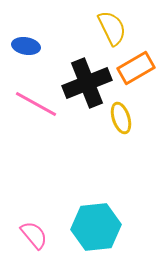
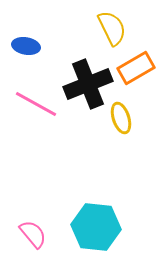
black cross: moved 1 px right, 1 px down
cyan hexagon: rotated 12 degrees clockwise
pink semicircle: moved 1 px left, 1 px up
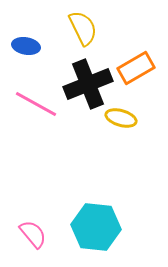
yellow semicircle: moved 29 px left
yellow ellipse: rotated 56 degrees counterclockwise
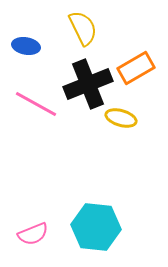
pink semicircle: rotated 108 degrees clockwise
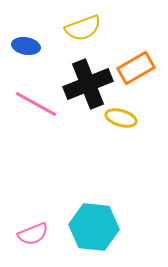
yellow semicircle: rotated 96 degrees clockwise
cyan hexagon: moved 2 px left
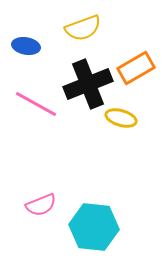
pink semicircle: moved 8 px right, 29 px up
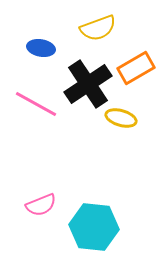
yellow semicircle: moved 15 px right
blue ellipse: moved 15 px right, 2 px down
black cross: rotated 12 degrees counterclockwise
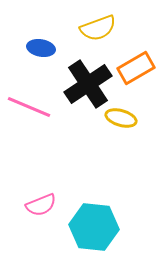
pink line: moved 7 px left, 3 px down; rotated 6 degrees counterclockwise
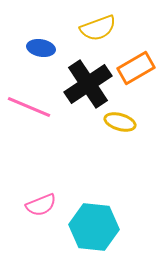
yellow ellipse: moved 1 px left, 4 px down
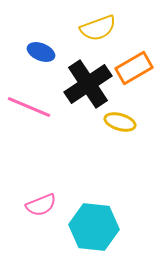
blue ellipse: moved 4 px down; rotated 12 degrees clockwise
orange rectangle: moved 2 px left
